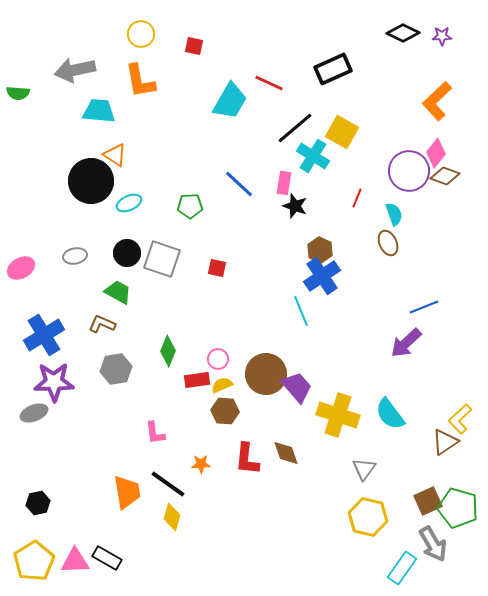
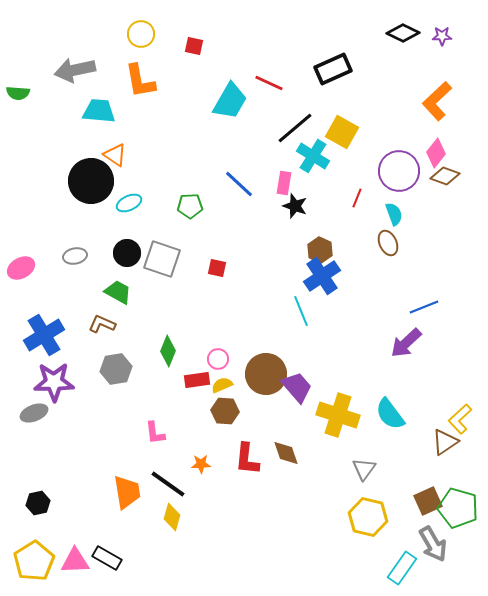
purple circle at (409, 171): moved 10 px left
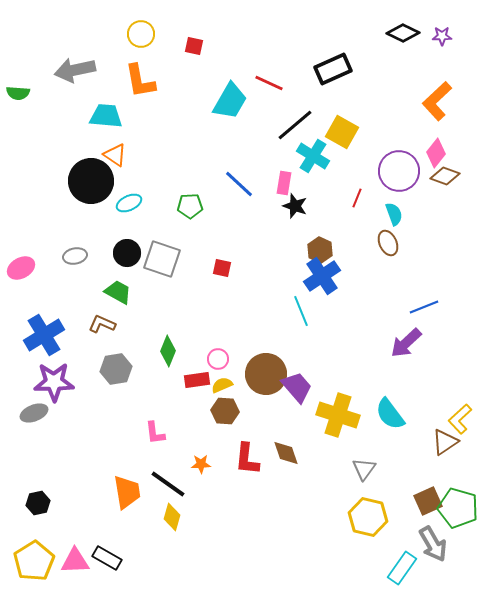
cyan trapezoid at (99, 111): moved 7 px right, 5 px down
black line at (295, 128): moved 3 px up
red square at (217, 268): moved 5 px right
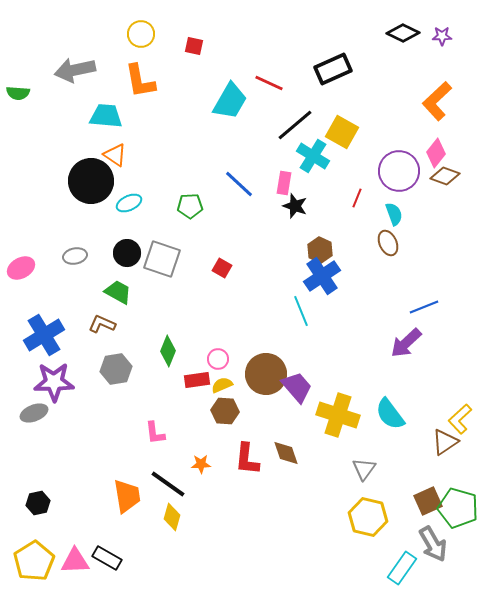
red square at (222, 268): rotated 18 degrees clockwise
orange trapezoid at (127, 492): moved 4 px down
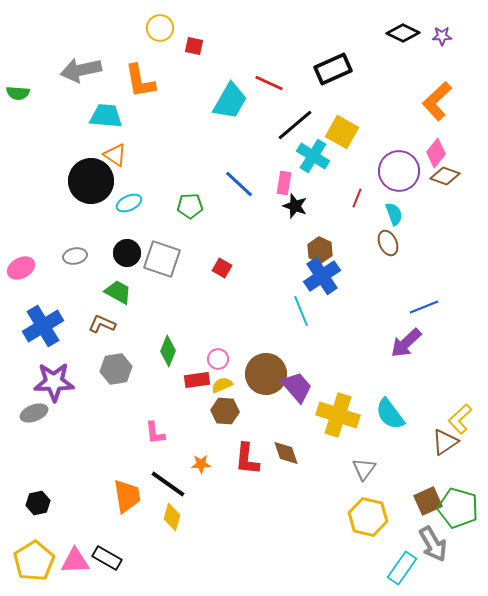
yellow circle at (141, 34): moved 19 px right, 6 px up
gray arrow at (75, 70): moved 6 px right
blue cross at (44, 335): moved 1 px left, 9 px up
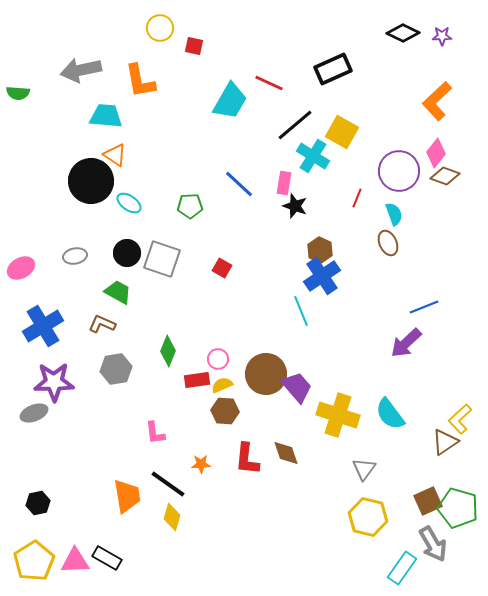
cyan ellipse at (129, 203): rotated 60 degrees clockwise
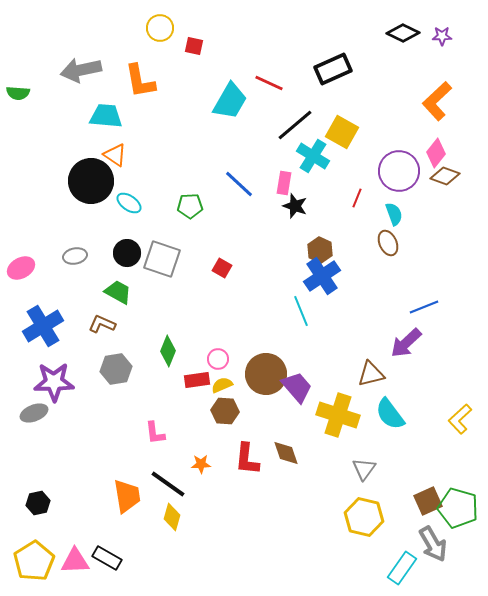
brown triangle at (445, 442): moved 74 px left, 68 px up; rotated 20 degrees clockwise
yellow hexagon at (368, 517): moved 4 px left
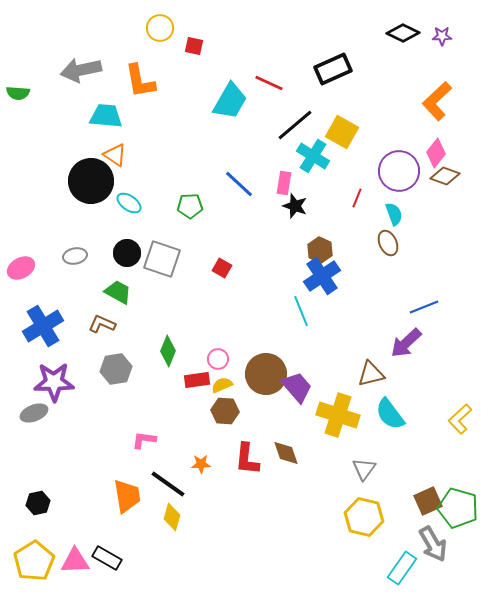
pink L-shape at (155, 433): moved 11 px left, 7 px down; rotated 105 degrees clockwise
